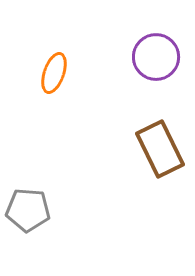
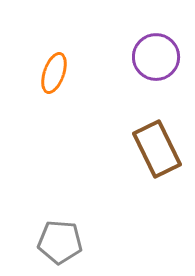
brown rectangle: moved 3 px left
gray pentagon: moved 32 px right, 32 px down
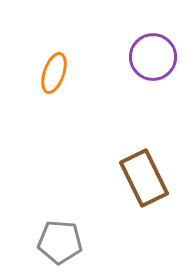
purple circle: moved 3 px left
brown rectangle: moved 13 px left, 29 px down
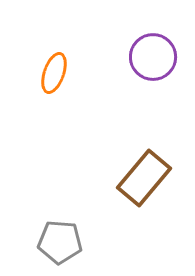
brown rectangle: rotated 66 degrees clockwise
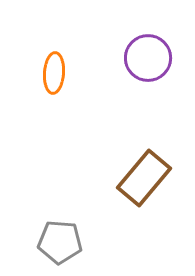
purple circle: moved 5 px left, 1 px down
orange ellipse: rotated 15 degrees counterclockwise
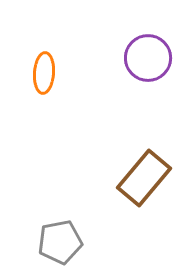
orange ellipse: moved 10 px left
gray pentagon: rotated 15 degrees counterclockwise
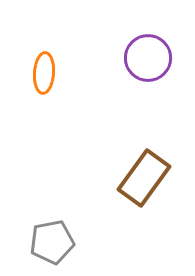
brown rectangle: rotated 4 degrees counterclockwise
gray pentagon: moved 8 px left
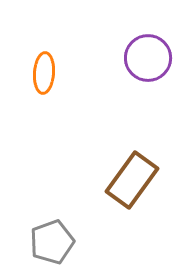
brown rectangle: moved 12 px left, 2 px down
gray pentagon: rotated 9 degrees counterclockwise
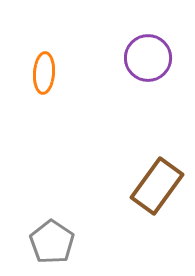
brown rectangle: moved 25 px right, 6 px down
gray pentagon: rotated 18 degrees counterclockwise
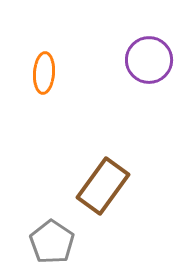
purple circle: moved 1 px right, 2 px down
brown rectangle: moved 54 px left
